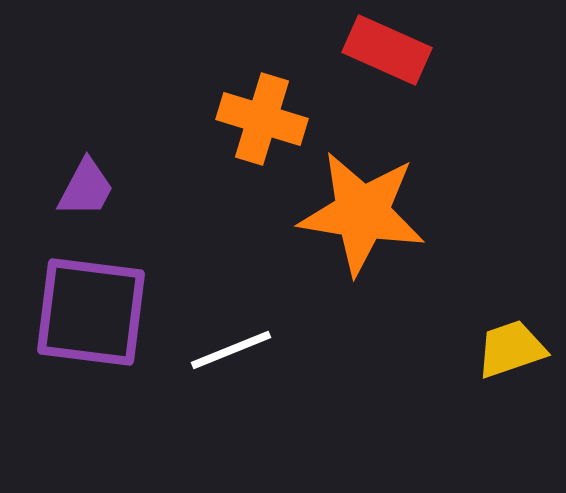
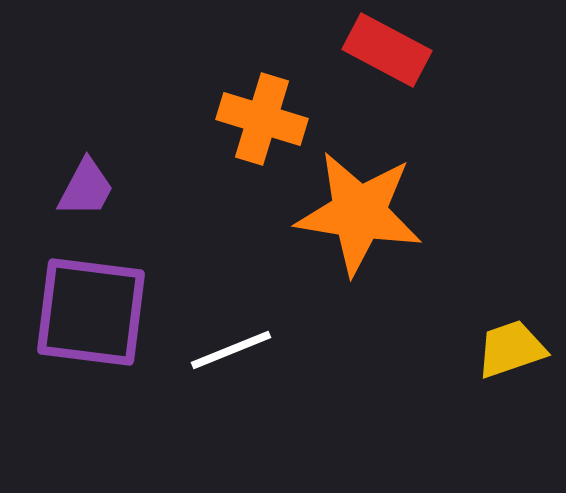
red rectangle: rotated 4 degrees clockwise
orange star: moved 3 px left
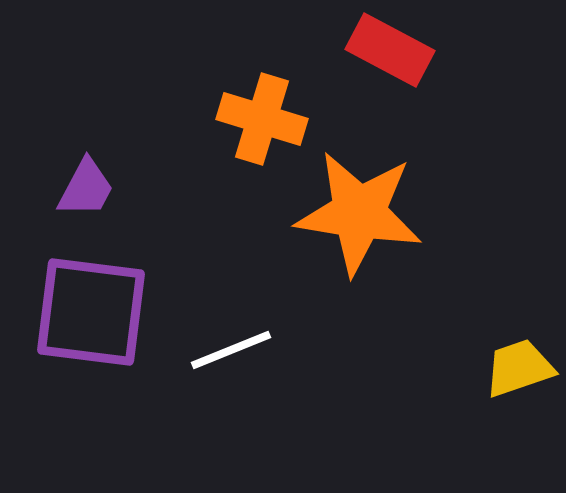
red rectangle: moved 3 px right
yellow trapezoid: moved 8 px right, 19 px down
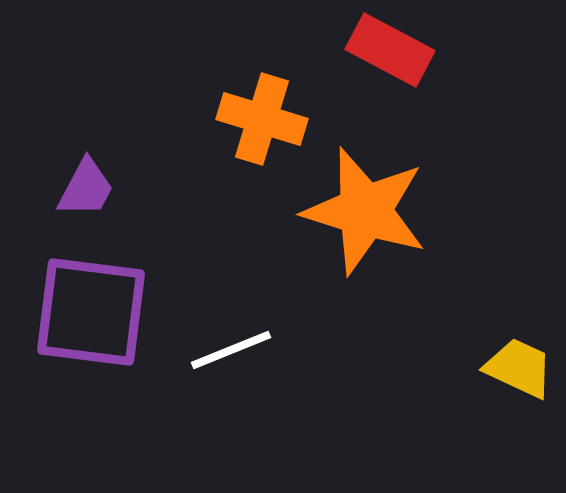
orange star: moved 6 px right, 2 px up; rotated 8 degrees clockwise
yellow trapezoid: rotated 44 degrees clockwise
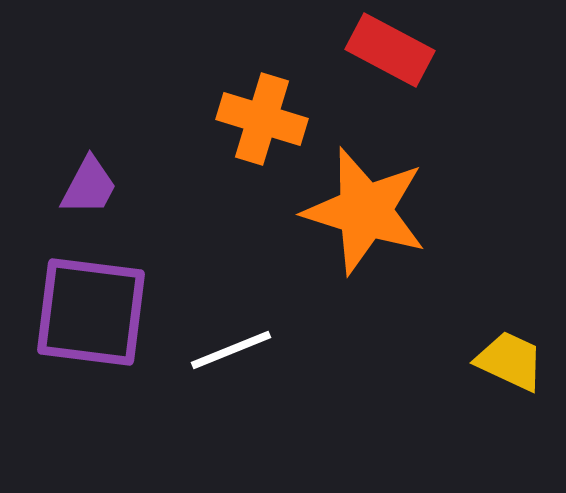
purple trapezoid: moved 3 px right, 2 px up
yellow trapezoid: moved 9 px left, 7 px up
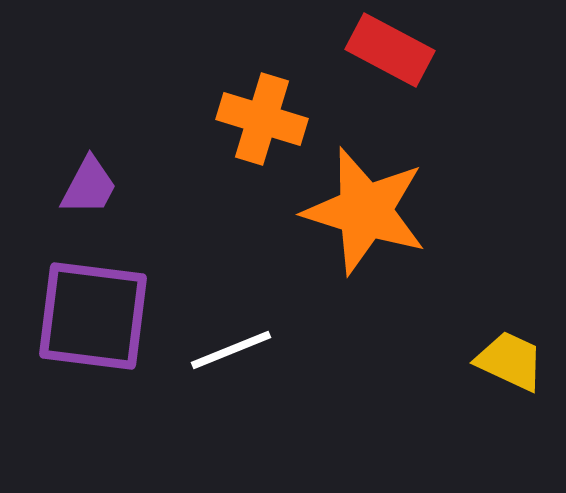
purple square: moved 2 px right, 4 px down
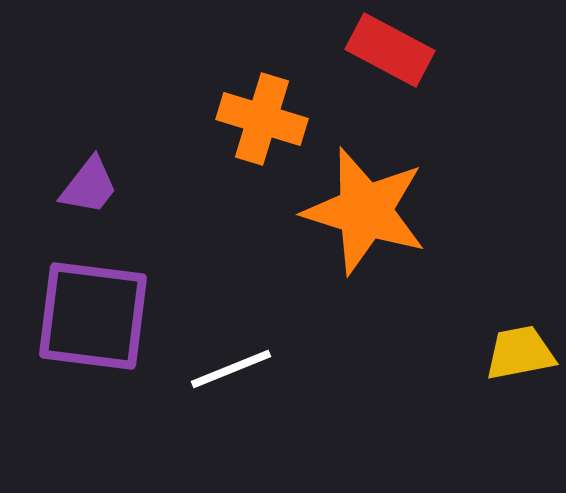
purple trapezoid: rotated 10 degrees clockwise
white line: moved 19 px down
yellow trapezoid: moved 10 px right, 8 px up; rotated 36 degrees counterclockwise
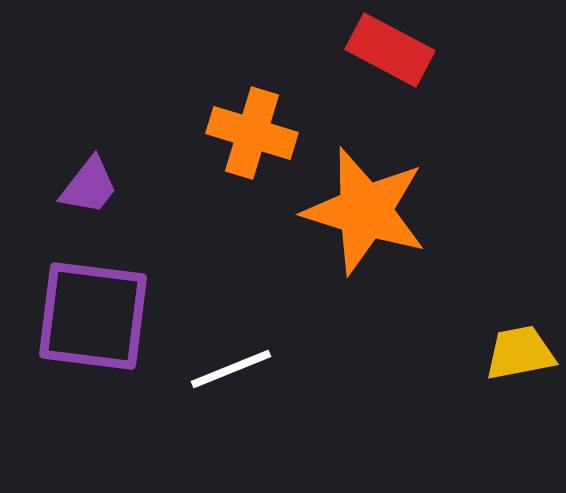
orange cross: moved 10 px left, 14 px down
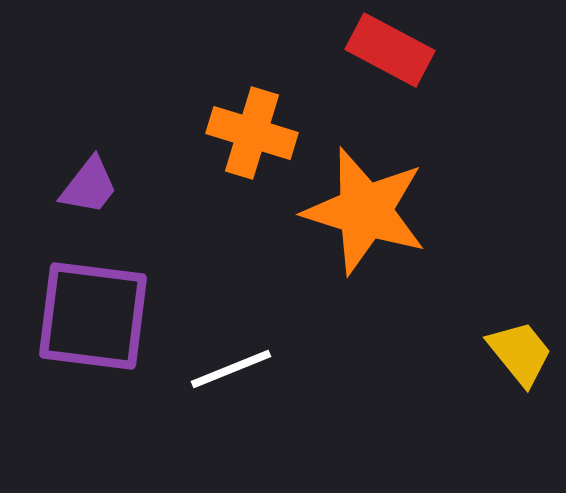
yellow trapezoid: rotated 62 degrees clockwise
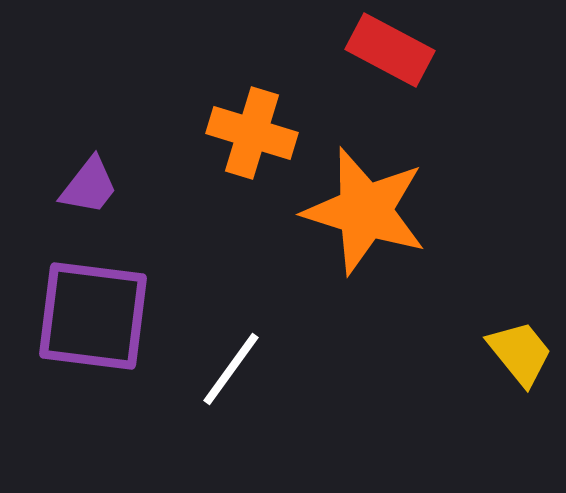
white line: rotated 32 degrees counterclockwise
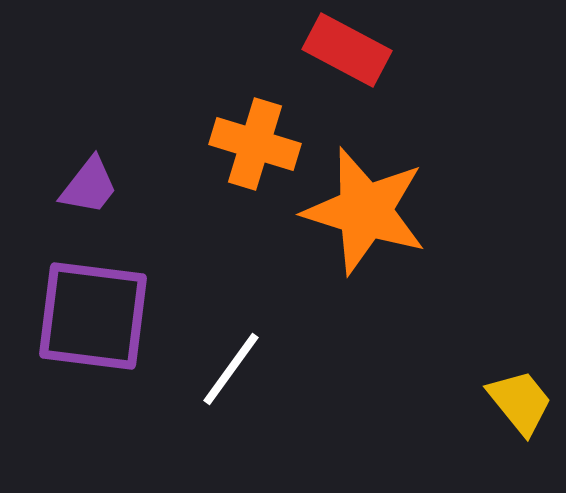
red rectangle: moved 43 px left
orange cross: moved 3 px right, 11 px down
yellow trapezoid: moved 49 px down
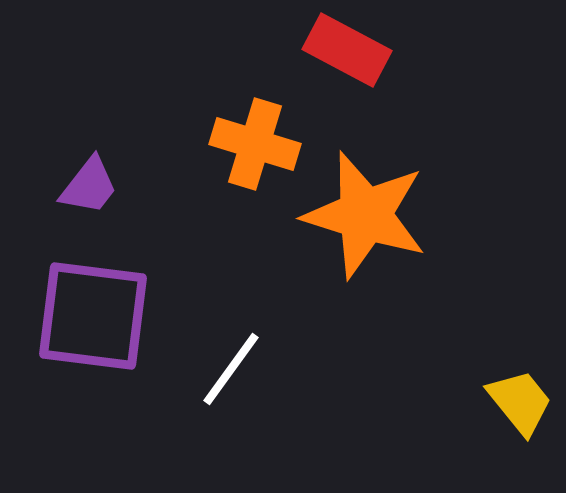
orange star: moved 4 px down
